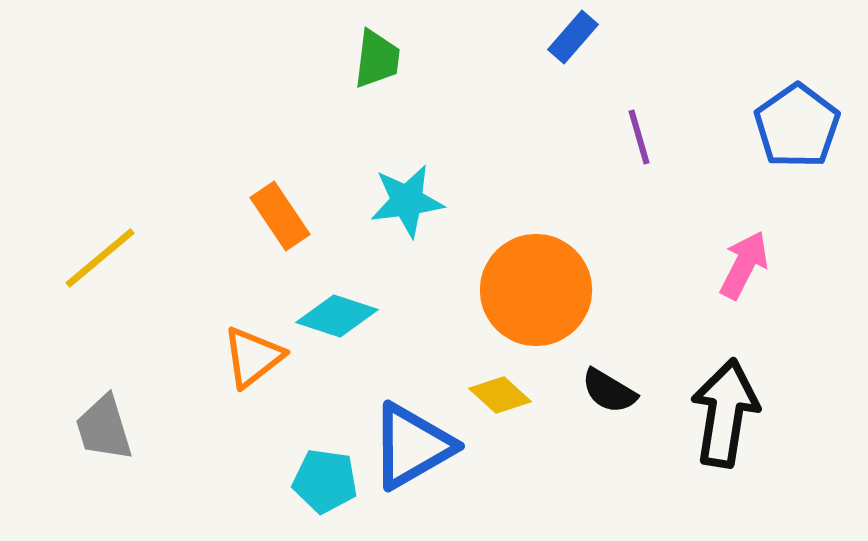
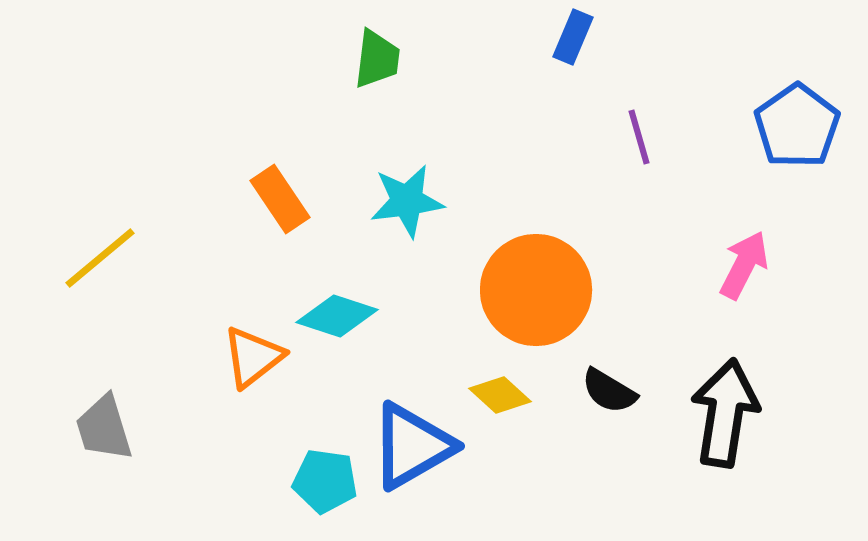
blue rectangle: rotated 18 degrees counterclockwise
orange rectangle: moved 17 px up
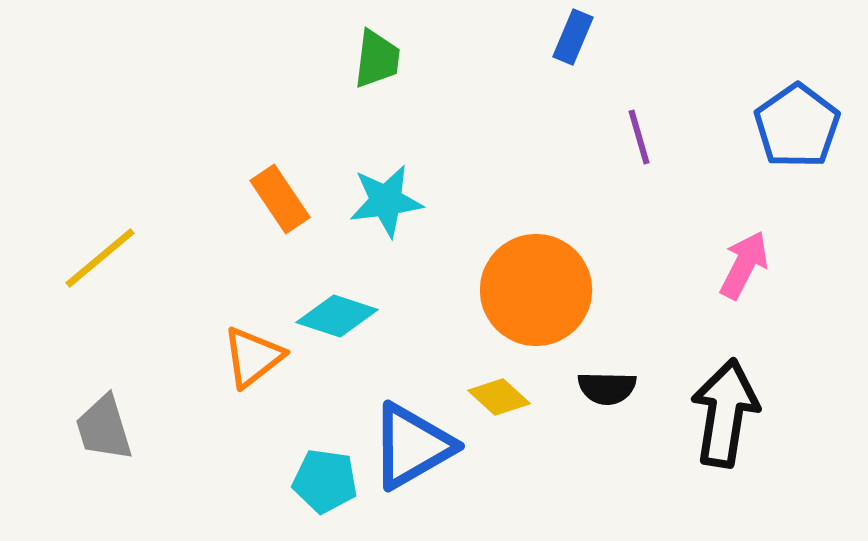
cyan star: moved 21 px left
black semicircle: moved 2 px left, 3 px up; rotated 30 degrees counterclockwise
yellow diamond: moved 1 px left, 2 px down
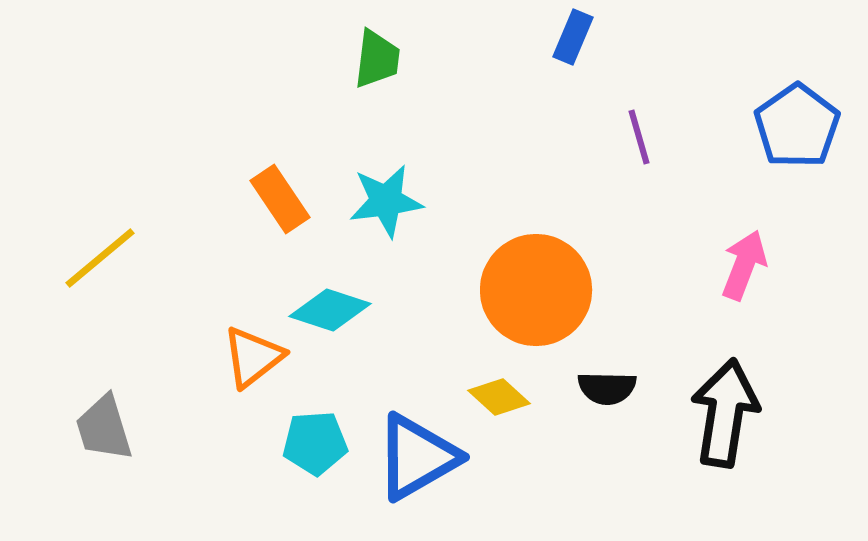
pink arrow: rotated 6 degrees counterclockwise
cyan diamond: moved 7 px left, 6 px up
blue triangle: moved 5 px right, 11 px down
cyan pentagon: moved 10 px left, 38 px up; rotated 12 degrees counterclockwise
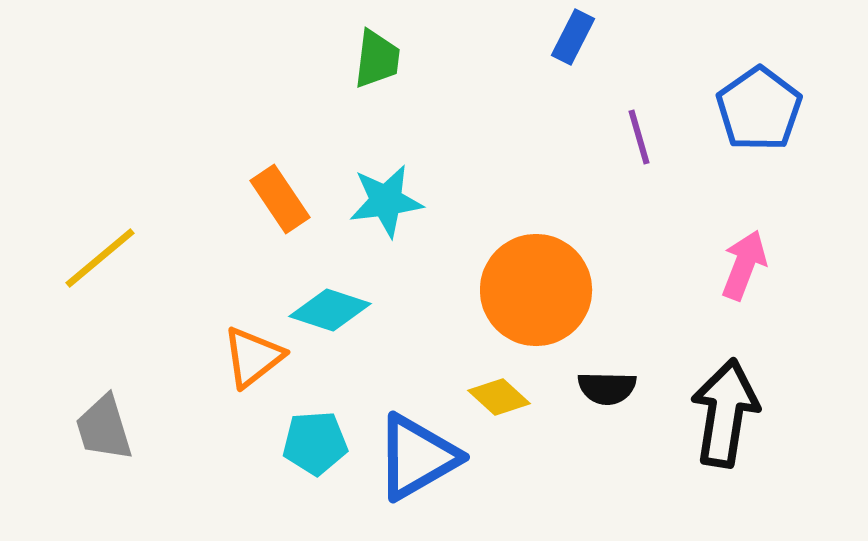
blue rectangle: rotated 4 degrees clockwise
blue pentagon: moved 38 px left, 17 px up
